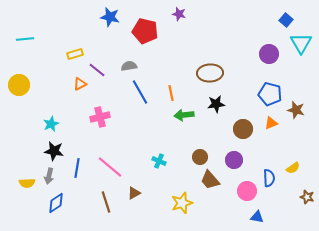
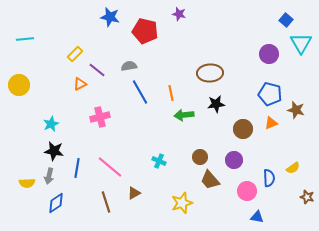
yellow rectangle at (75, 54): rotated 28 degrees counterclockwise
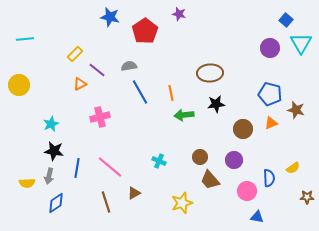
red pentagon at (145, 31): rotated 25 degrees clockwise
purple circle at (269, 54): moved 1 px right, 6 px up
brown star at (307, 197): rotated 16 degrees counterclockwise
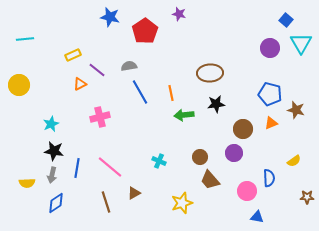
yellow rectangle at (75, 54): moved 2 px left, 1 px down; rotated 21 degrees clockwise
purple circle at (234, 160): moved 7 px up
yellow semicircle at (293, 168): moved 1 px right, 7 px up
gray arrow at (49, 176): moved 3 px right, 1 px up
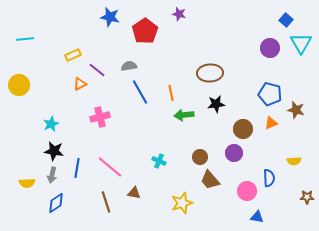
yellow semicircle at (294, 161): rotated 32 degrees clockwise
brown triangle at (134, 193): rotated 40 degrees clockwise
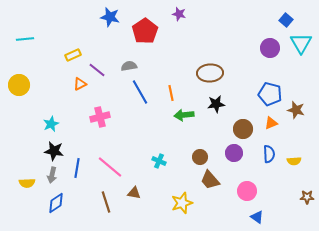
blue semicircle at (269, 178): moved 24 px up
blue triangle at (257, 217): rotated 24 degrees clockwise
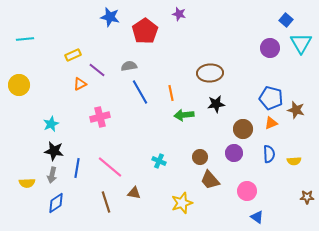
blue pentagon at (270, 94): moved 1 px right, 4 px down
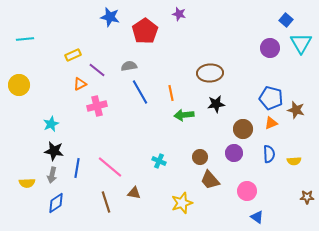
pink cross at (100, 117): moved 3 px left, 11 px up
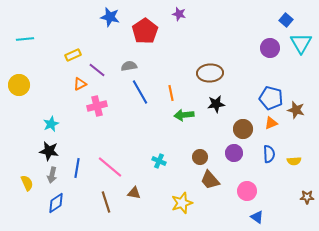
black star at (54, 151): moved 5 px left
yellow semicircle at (27, 183): rotated 112 degrees counterclockwise
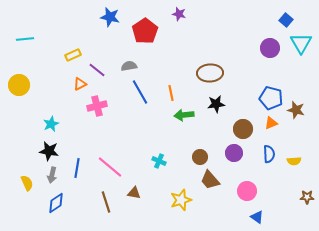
yellow star at (182, 203): moved 1 px left, 3 px up
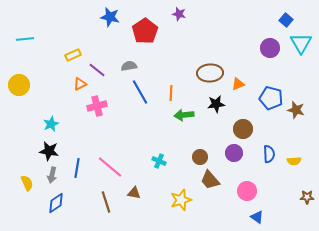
orange line at (171, 93): rotated 14 degrees clockwise
orange triangle at (271, 123): moved 33 px left, 39 px up
